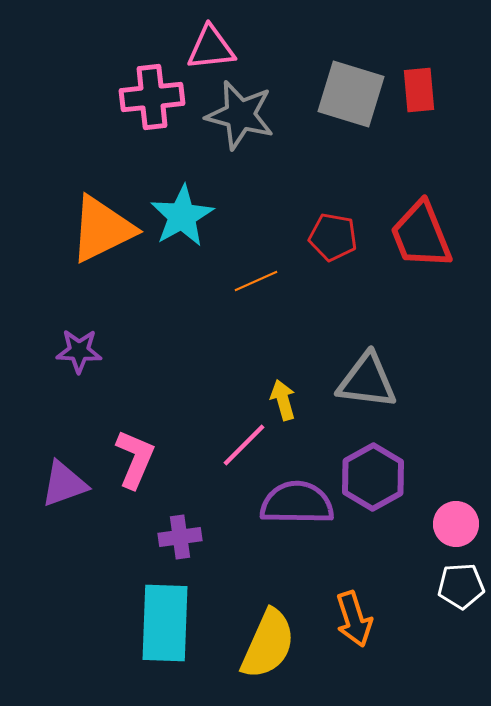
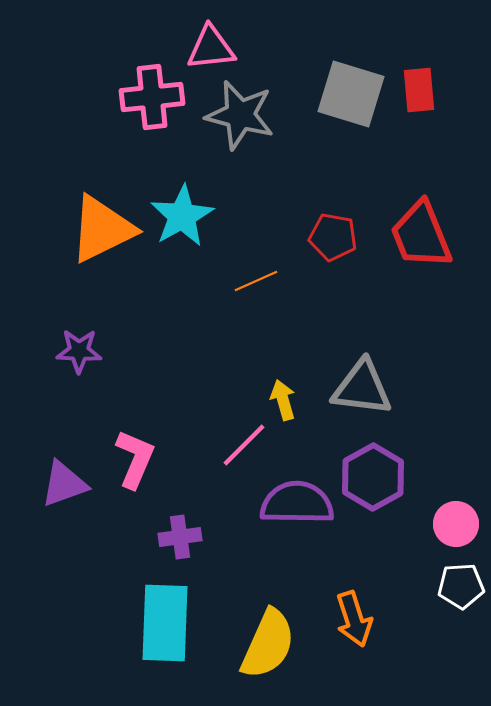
gray triangle: moved 5 px left, 7 px down
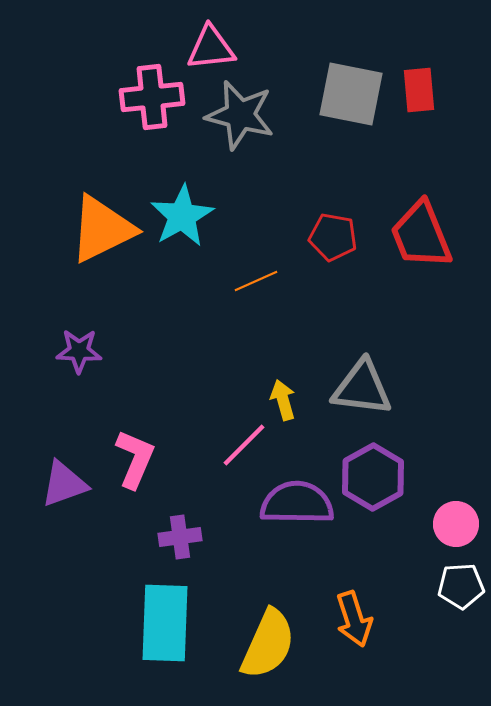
gray square: rotated 6 degrees counterclockwise
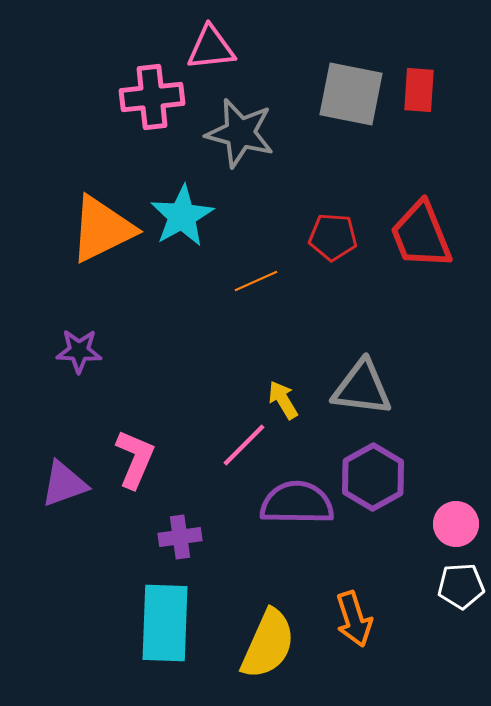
red rectangle: rotated 9 degrees clockwise
gray star: moved 18 px down
red pentagon: rotated 6 degrees counterclockwise
yellow arrow: rotated 15 degrees counterclockwise
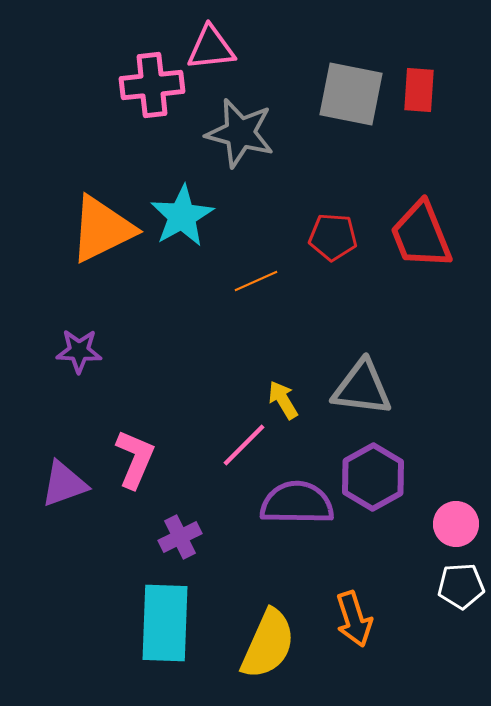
pink cross: moved 12 px up
purple cross: rotated 18 degrees counterclockwise
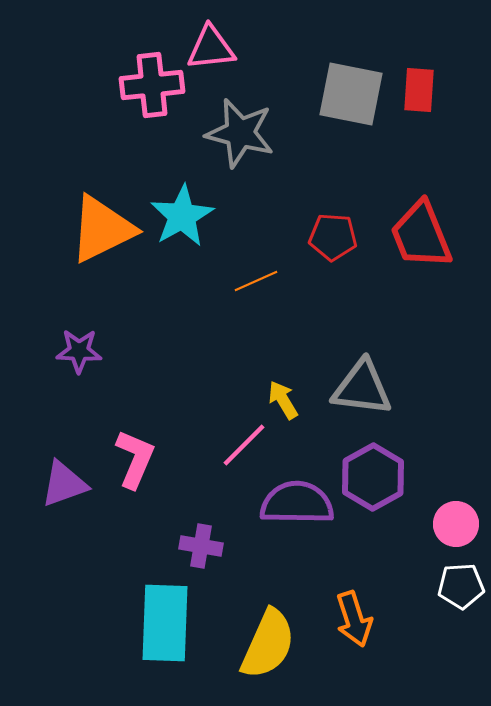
purple cross: moved 21 px right, 9 px down; rotated 36 degrees clockwise
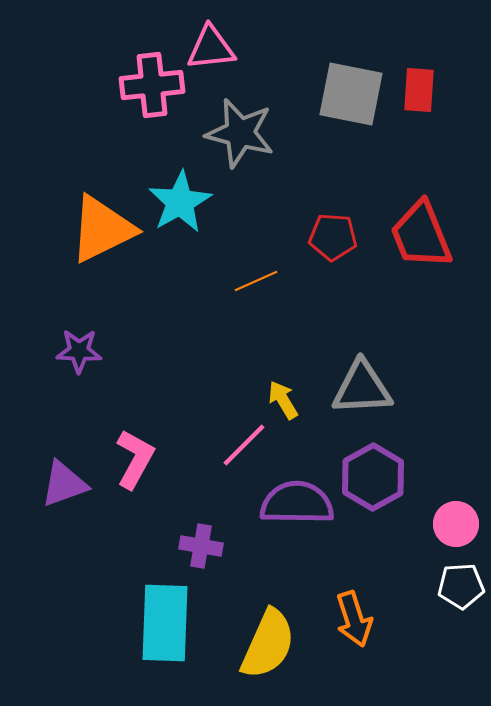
cyan star: moved 2 px left, 14 px up
gray triangle: rotated 10 degrees counterclockwise
pink L-shape: rotated 6 degrees clockwise
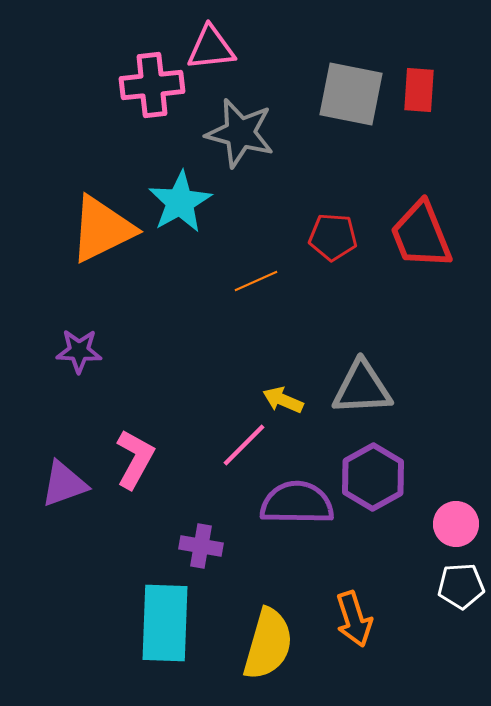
yellow arrow: rotated 36 degrees counterclockwise
yellow semicircle: rotated 8 degrees counterclockwise
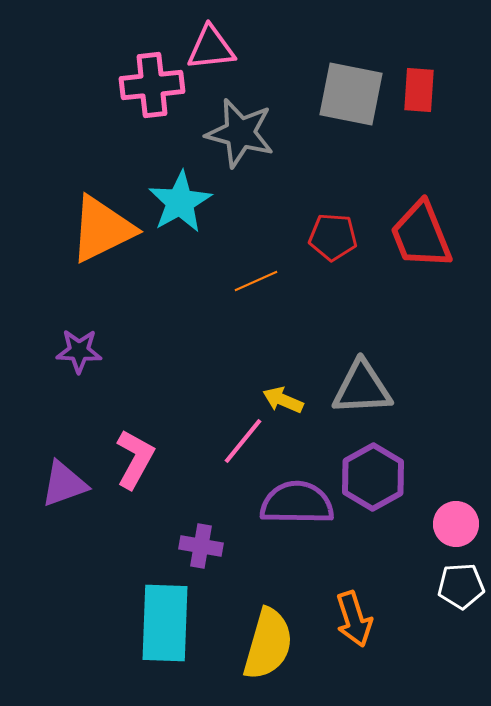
pink line: moved 1 px left, 4 px up; rotated 6 degrees counterclockwise
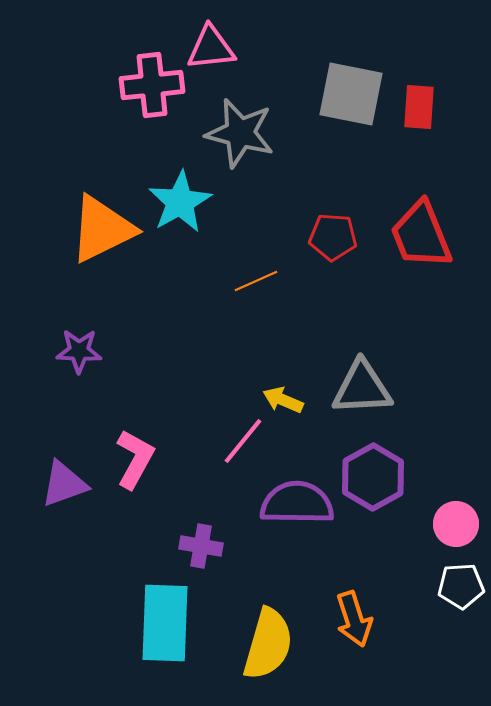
red rectangle: moved 17 px down
